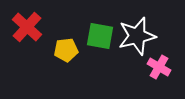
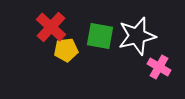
red cross: moved 24 px right
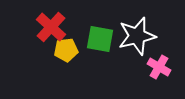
green square: moved 3 px down
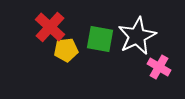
red cross: moved 1 px left
white star: rotated 12 degrees counterclockwise
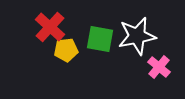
white star: rotated 15 degrees clockwise
pink cross: rotated 10 degrees clockwise
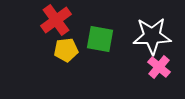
red cross: moved 6 px right, 7 px up; rotated 12 degrees clockwise
white star: moved 15 px right; rotated 9 degrees clockwise
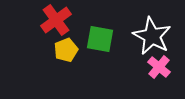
white star: rotated 30 degrees clockwise
yellow pentagon: rotated 15 degrees counterclockwise
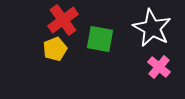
red cross: moved 7 px right
white star: moved 8 px up
yellow pentagon: moved 11 px left, 1 px up
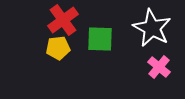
green square: rotated 8 degrees counterclockwise
yellow pentagon: moved 3 px right, 1 px up; rotated 15 degrees clockwise
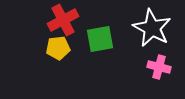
red cross: rotated 8 degrees clockwise
green square: rotated 12 degrees counterclockwise
pink cross: rotated 25 degrees counterclockwise
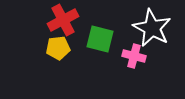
green square: rotated 24 degrees clockwise
pink cross: moved 25 px left, 11 px up
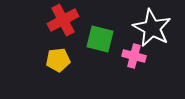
yellow pentagon: moved 12 px down
